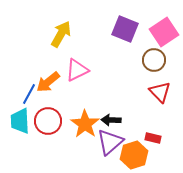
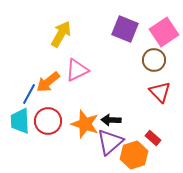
orange star: rotated 16 degrees counterclockwise
red rectangle: rotated 28 degrees clockwise
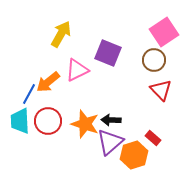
purple square: moved 17 px left, 24 px down
red triangle: moved 1 px right, 2 px up
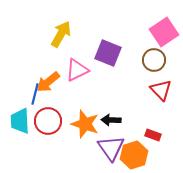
blue line: moved 6 px right; rotated 15 degrees counterclockwise
red rectangle: moved 3 px up; rotated 21 degrees counterclockwise
purple triangle: moved 1 px right, 6 px down; rotated 24 degrees counterclockwise
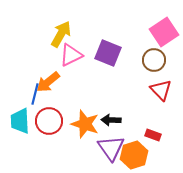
pink triangle: moved 6 px left, 15 px up
red circle: moved 1 px right
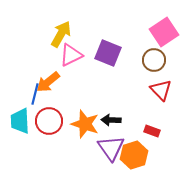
red rectangle: moved 1 px left, 4 px up
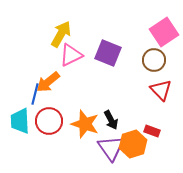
black arrow: rotated 120 degrees counterclockwise
orange hexagon: moved 1 px left, 11 px up
